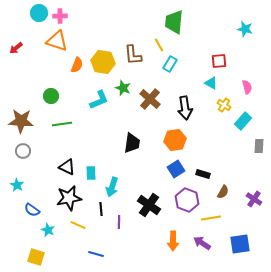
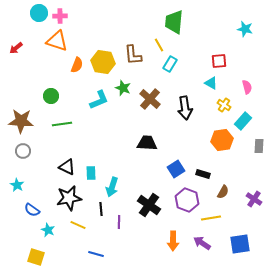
orange hexagon at (175, 140): moved 47 px right
black trapezoid at (132, 143): moved 15 px right; rotated 95 degrees counterclockwise
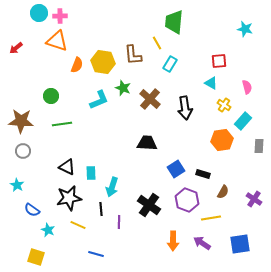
yellow line at (159, 45): moved 2 px left, 2 px up
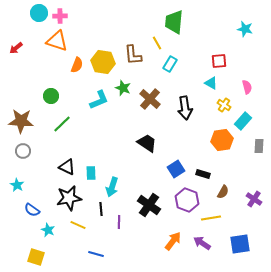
green line at (62, 124): rotated 36 degrees counterclockwise
black trapezoid at (147, 143): rotated 30 degrees clockwise
orange arrow at (173, 241): rotated 144 degrees counterclockwise
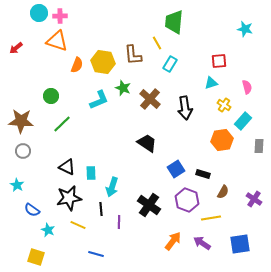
cyan triangle at (211, 83): rotated 48 degrees counterclockwise
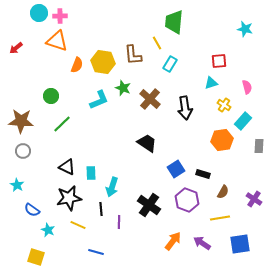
yellow line at (211, 218): moved 9 px right
blue line at (96, 254): moved 2 px up
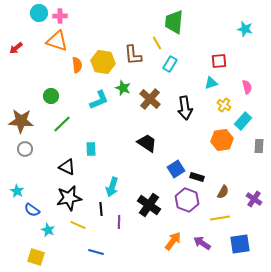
orange semicircle at (77, 65): rotated 28 degrees counterclockwise
gray circle at (23, 151): moved 2 px right, 2 px up
cyan rectangle at (91, 173): moved 24 px up
black rectangle at (203, 174): moved 6 px left, 3 px down
cyan star at (17, 185): moved 6 px down
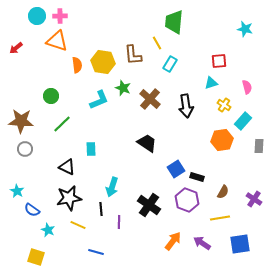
cyan circle at (39, 13): moved 2 px left, 3 px down
black arrow at (185, 108): moved 1 px right, 2 px up
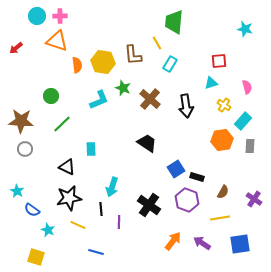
gray rectangle at (259, 146): moved 9 px left
